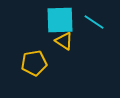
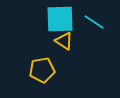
cyan square: moved 1 px up
yellow pentagon: moved 8 px right, 7 px down
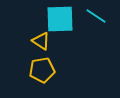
cyan line: moved 2 px right, 6 px up
yellow triangle: moved 23 px left
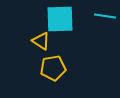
cyan line: moved 9 px right; rotated 25 degrees counterclockwise
yellow pentagon: moved 11 px right, 2 px up
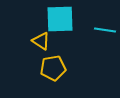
cyan line: moved 14 px down
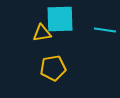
yellow triangle: moved 1 px right, 8 px up; rotated 42 degrees counterclockwise
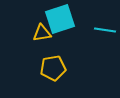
cyan square: rotated 16 degrees counterclockwise
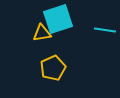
cyan square: moved 2 px left
yellow pentagon: rotated 15 degrees counterclockwise
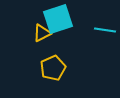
yellow triangle: rotated 18 degrees counterclockwise
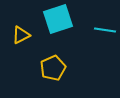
yellow triangle: moved 21 px left, 2 px down
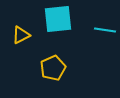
cyan square: rotated 12 degrees clockwise
